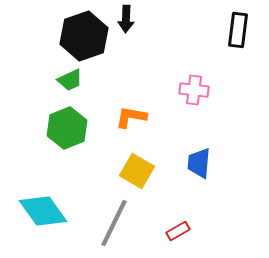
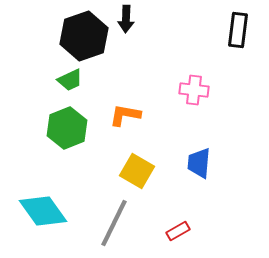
orange L-shape: moved 6 px left, 2 px up
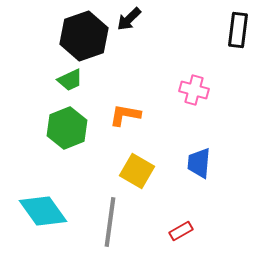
black arrow: moved 3 px right; rotated 44 degrees clockwise
pink cross: rotated 8 degrees clockwise
gray line: moved 4 px left, 1 px up; rotated 18 degrees counterclockwise
red rectangle: moved 3 px right
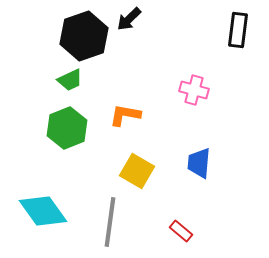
red rectangle: rotated 70 degrees clockwise
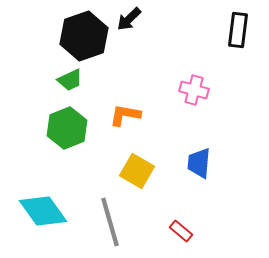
gray line: rotated 24 degrees counterclockwise
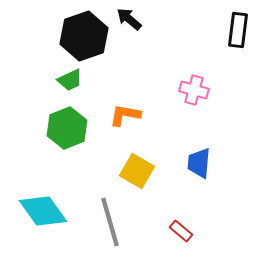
black arrow: rotated 84 degrees clockwise
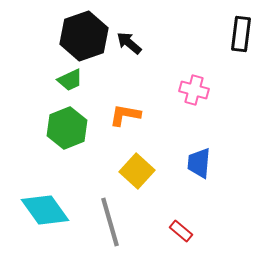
black arrow: moved 24 px down
black rectangle: moved 3 px right, 4 px down
yellow square: rotated 12 degrees clockwise
cyan diamond: moved 2 px right, 1 px up
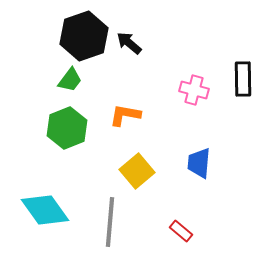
black rectangle: moved 2 px right, 45 px down; rotated 8 degrees counterclockwise
green trapezoid: rotated 28 degrees counterclockwise
yellow square: rotated 8 degrees clockwise
gray line: rotated 21 degrees clockwise
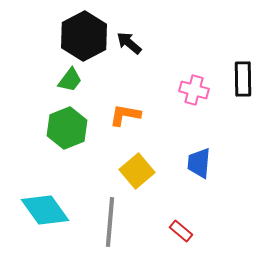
black hexagon: rotated 9 degrees counterclockwise
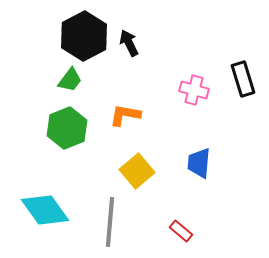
black arrow: rotated 24 degrees clockwise
black rectangle: rotated 16 degrees counterclockwise
